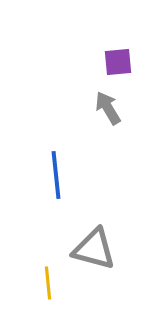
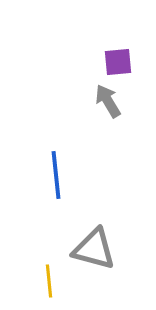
gray arrow: moved 7 px up
yellow line: moved 1 px right, 2 px up
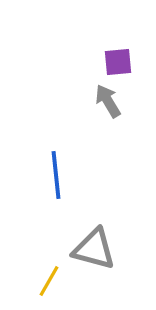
yellow line: rotated 36 degrees clockwise
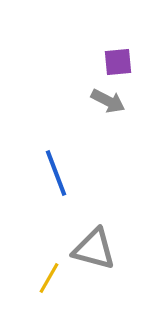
gray arrow: rotated 148 degrees clockwise
blue line: moved 2 px up; rotated 15 degrees counterclockwise
yellow line: moved 3 px up
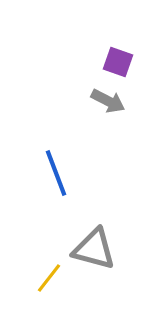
purple square: rotated 24 degrees clockwise
yellow line: rotated 8 degrees clockwise
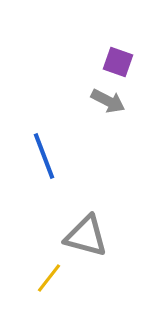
blue line: moved 12 px left, 17 px up
gray triangle: moved 8 px left, 13 px up
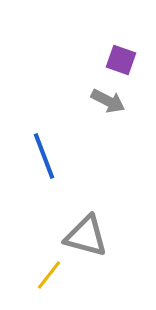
purple square: moved 3 px right, 2 px up
yellow line: moved 3 px up
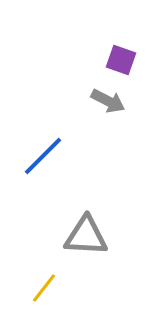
blue line: moved 1 px left; rotated 66 degrees clockwise
gray triangle: rotated 12 degrees counterclockwise
yellow line: moved 5 px left, 13 px down
